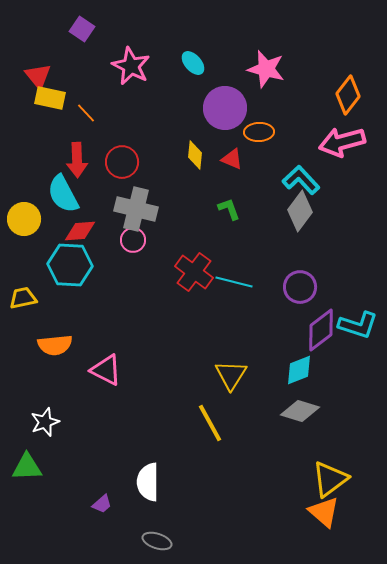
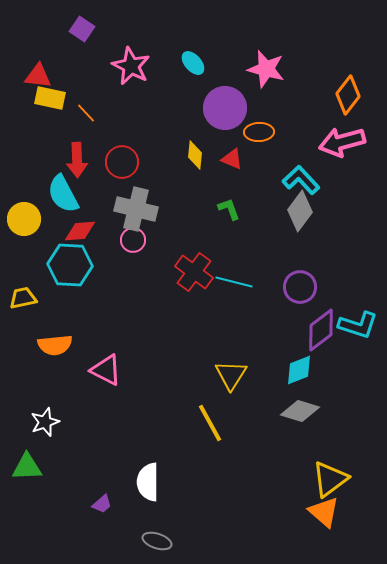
red triangle at (38, 76): rotated 44 degrees counterclockwise
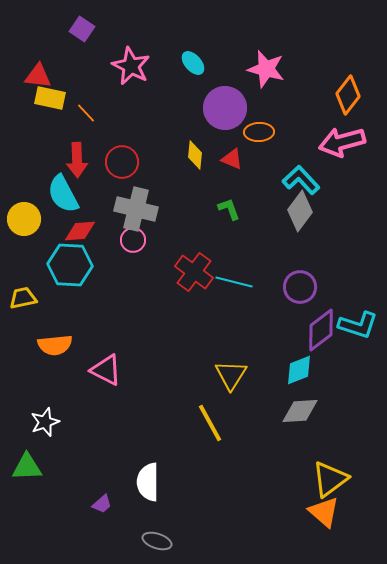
gray diamond at (300, 411): rotated 21 degrees counterclockwise
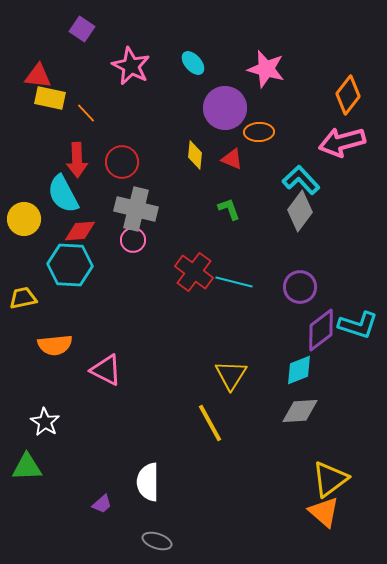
white star at (45, 422): rotated 20 degrees counterclockwise
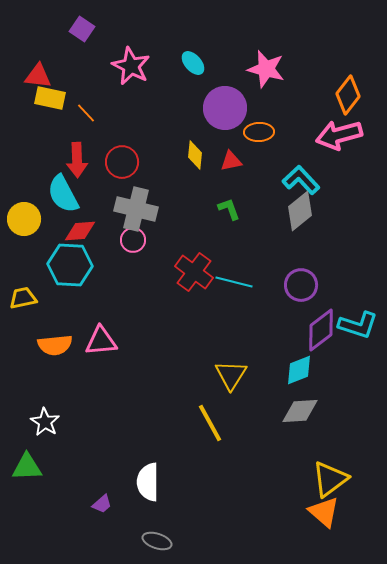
pink arrow at (342, 142): moved 3 px left, 7 px up
red triangle at (232, 159): moved 1 px left, 2 px down; rotated 35 degrees counterclockwise
gray diamond at (300, 211): rotated 15 degrees clockwise
purple circle at (300, 287): moved 1 px right, 2 px up
pink triangle at (106, 370): moved 5 px left, 29 px up; rotated 32 degrees counterclockwise
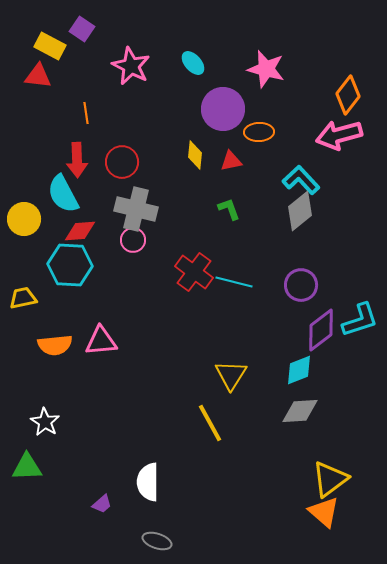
yellow rectangle at (50, 98): moved 52 px up; rotated 16 degrees clockwise
purple circle at (225, 108): moved 2 px left, 1 px down
orange line at (86, 113): rotated 35 degrees clockwise
cyan L-shape at (358, 325): moved 2 px right, 5 px up; rotated 36 degrees counterclockwise
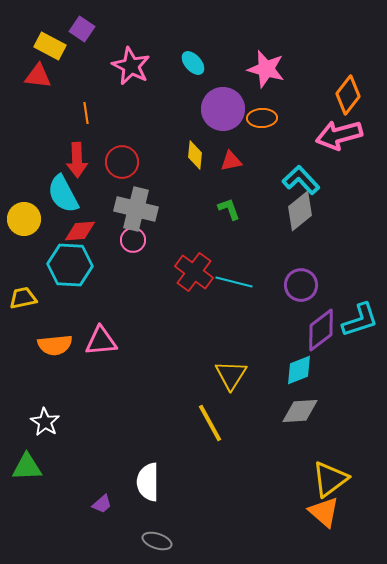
orange ellipse at (259, 132): moved 3 px right, 14 px up
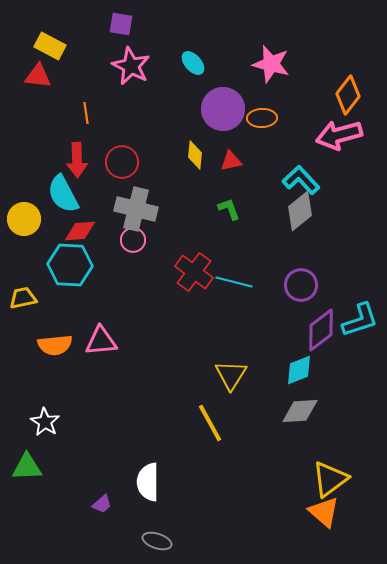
purple square at (82, 29): moved 39 px right, 5 px up; rotated 25 degrees counterclockwise
pink star at (266, 69): moved 5 px right, 5 px up
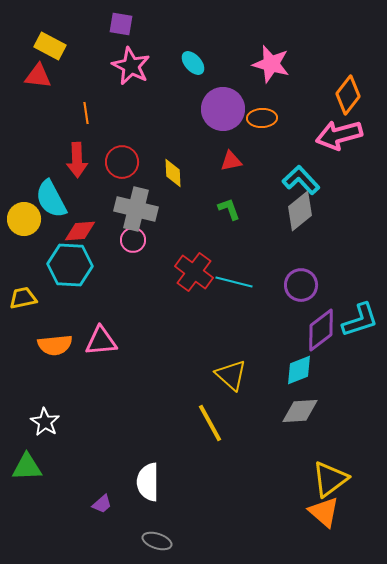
yellow diamond at (195, 155): moved 22 px left, 18 px down; rotated 8 degrees counterclockwise
cyan semicircle at (63, 194): moved 12 px left, 5 px down
yellow triangle at (231, 375): rotated 20 degrees counterclockwise
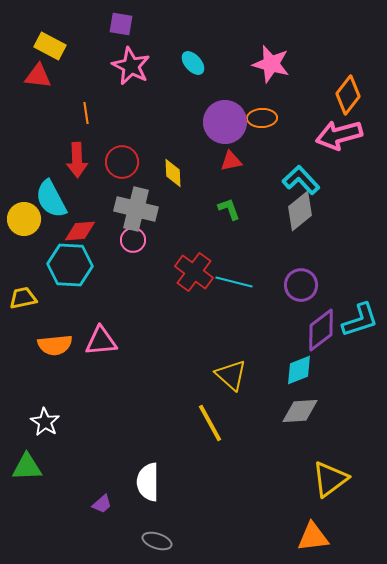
purple circle at (223, 109): moved 2 px right, 13 px down
orange triangle at (324, 512): moved 11 px left, 25 px down; rotated 48 degrees counterclockwise
